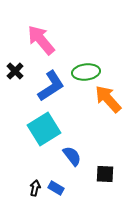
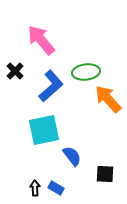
blue L-shape: rotated 8 degrees counterclockwise
cyan square: moved 1 px down; rotated 20 degrees clockwise
black arrow: rotated 14 degrees counterclockwise
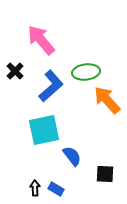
orange arrow: moved 1 px left, 1 px down
blue rectangle: moved 1 px down
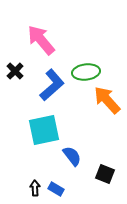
blue L-shape: moved 1 px right, 1 px up
black square: rotated 18 degrees clockwise
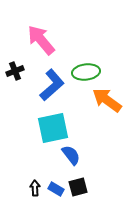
black cross: rotated 24 degrees clockwise
orange arrow: rotated 12 degrees counterclockwise
cyan square: moved 9 px right, 2 px up
blue semicircle: moved 1 px left, 1 px up
black square: moved 27 px left, 13 px down; rotated 36 degrees counterclockwise
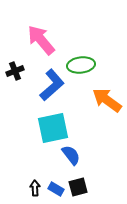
green ellipse: moved 5 px left, 7 px up
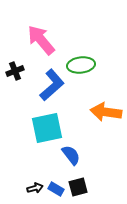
orange arrow: moved 1 px left, 12 px down; rotated 28 degrees counterclockwise
cyan square: moved 6 px left
black arrow: rotated 77 degrees clockwise
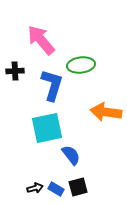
black cross: rotated 18 degrees clockwise
blue L-shape: rotated 32 degrees counterclockwise
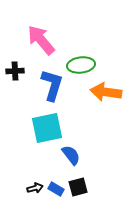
orange arrow: moved 20 px up
